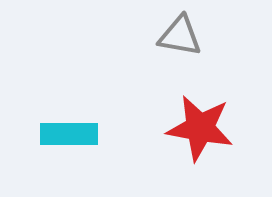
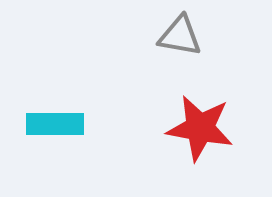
cyan rectangle: moved 14 px left, 10 px up
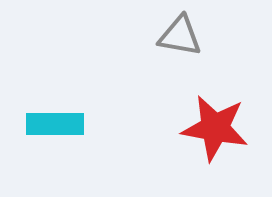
red star: moved 15 px right
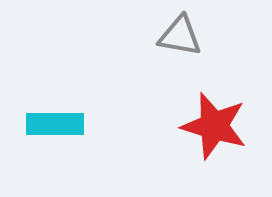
red star: moved 1 px left, 2 px up; rotated 6 degrees clockwise
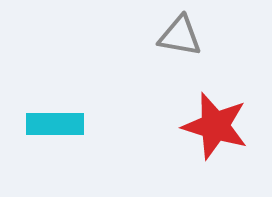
red star: moved 1 px right
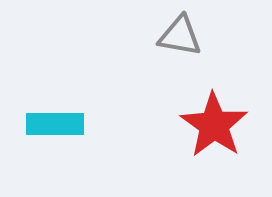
red star: moved 1 px left, 1 px up; rotated 18 degrees clockwise
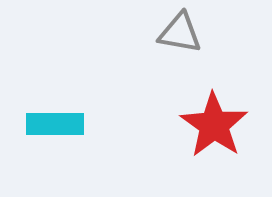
gray triangle: moved 3 px up
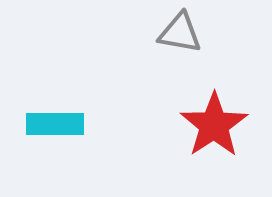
red star: rotated 4 degrees clockwise
